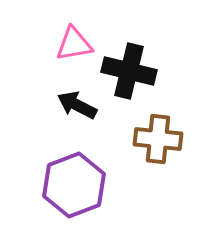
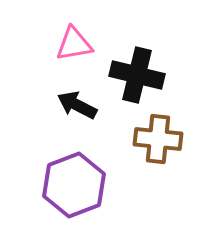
black cross: moved 8 px right, 4 px down
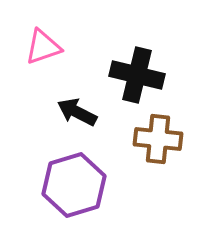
pink triangle: moved 31 px left, 3 px down; rotated 9 degrees counterclockwise
black arrow: moved 7 px down
purple hexagon: rotated 4 degrees clockwise
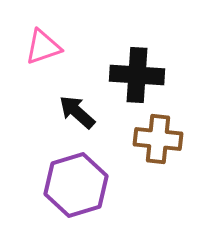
black cross: rotated 10 degrees counterclockwise
black arrow: rotated 15 degrees clockwise
purple hexagon: moved 2 px right
